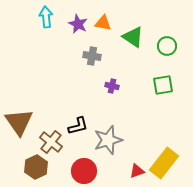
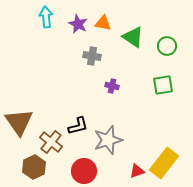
brown hexagon: moved 2 px left
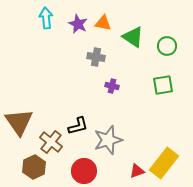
cyan arrow: moved 1 px down
gray cross: moved 4 px right, 1 px down
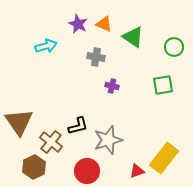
cyan arrow: moved 28 px down; rotated 80 degrees clockwise
orange triangle: moved 1 px right, 1 px down; rotated 12 degrees clockwise
green circle: moved 7 px right, 1 px down
yellow rectangle: moved 5 px up
red circle: moved 3 px right
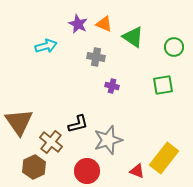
black L-shape: moved 2 px up
red triangle: rotated 42 degrees clockwise
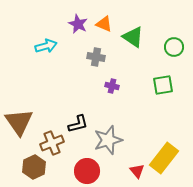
brown cross: moved 1 px right, 1 px down; rotated 30 degrees clockwise
red triangle: rotated 28 degrees clockwise
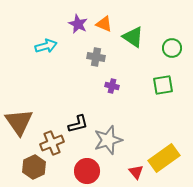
green circle: moved 2 px left, 1 px down
yellow rectangle: rotated 16 degrees clockwise
red triangle: moved 1 px left, 1 px down
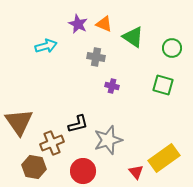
green square: rotated 25 degrees clockwise
brown hexagon: rotated 25 degrees counterclockwise
red circle: moved 4 px left
